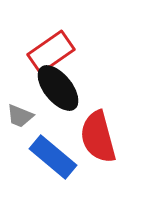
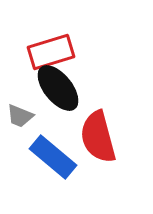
red rectangle: rotated 18 degrees clockwise
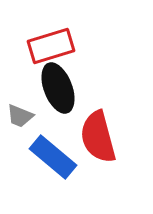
red rectangle: moved 6 px up
black ellipse: rotated 18 degrees clockwise
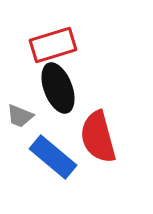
red rectangle: moved 2 px right, 1 px up
